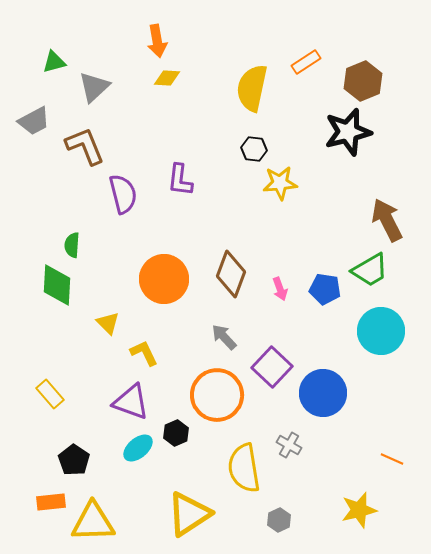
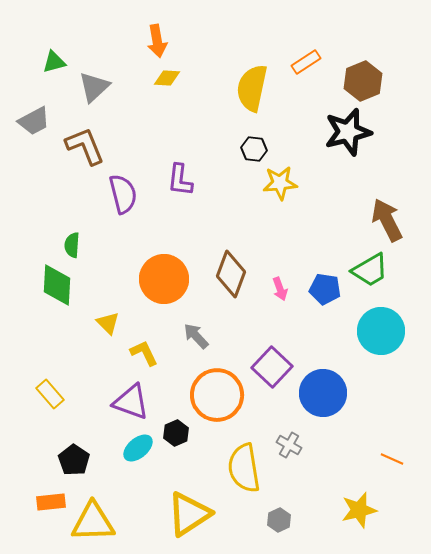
gray arrow at (224, 337): moved 28 px left, 1 px up
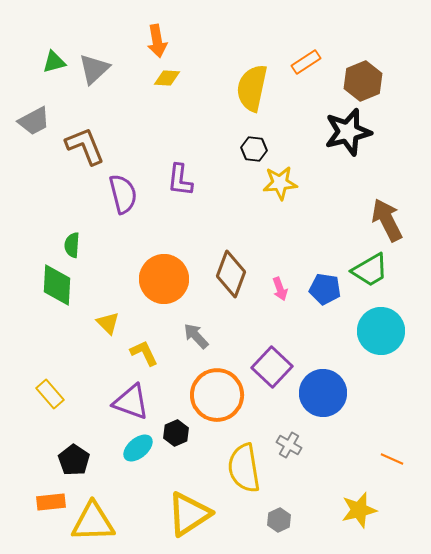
gray triangle at (94, 87): moved 18 px up
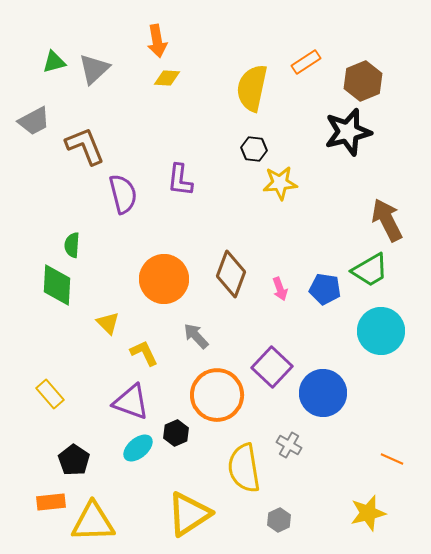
yellow star at (359, 510): moved 9 px right, 3 px down
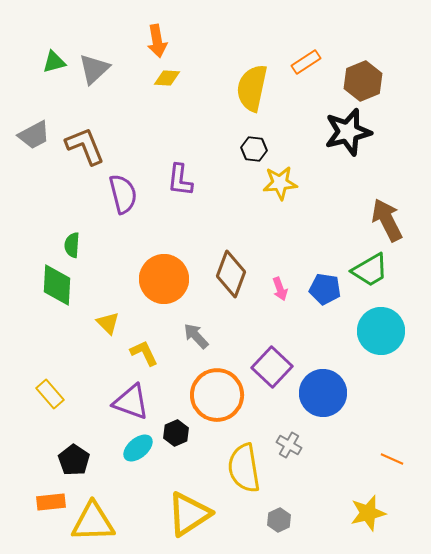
gray trapezoid at (34, 121): moved 14 px down
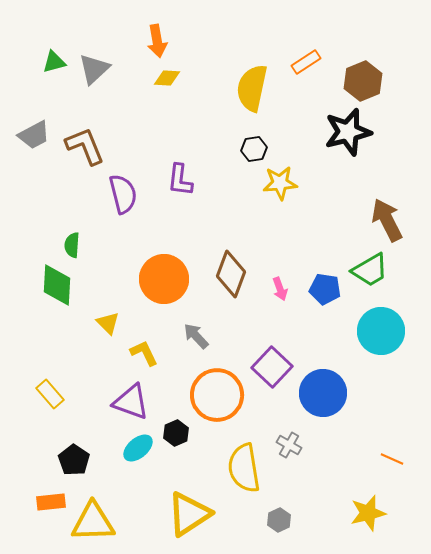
black hexagon at (254, 149): rotated 15 degrees counterclockwise
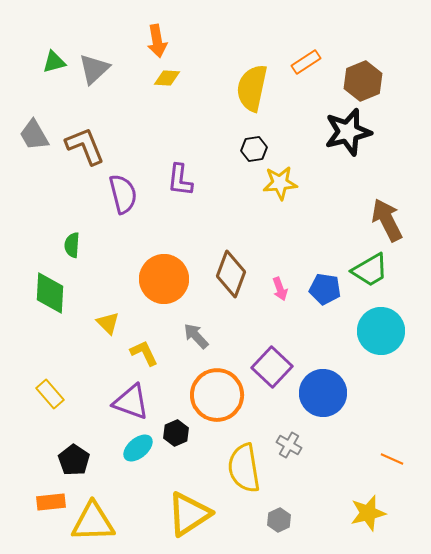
gray trapezoid at (34, 135): rotated 88 degrees clockwise
green diamond at (57, 285): moved 7 px left, 8 px down
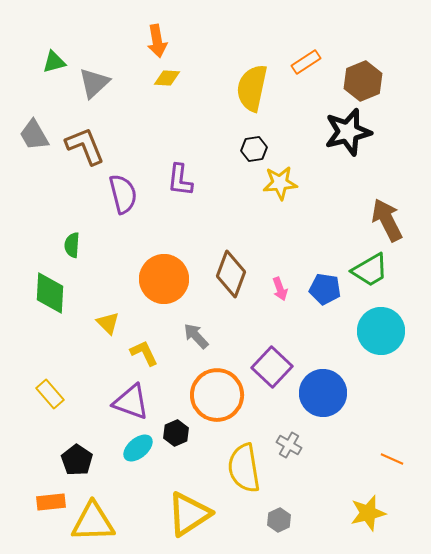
gray triangle at (94, 69): moved 14 px down
black pentagon at (74, 460): moved 3 px right
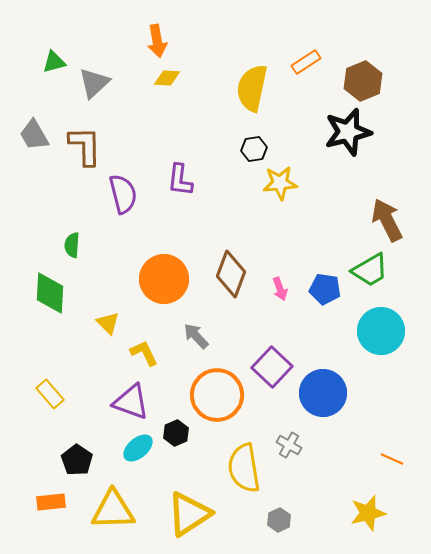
brown L-shape at (85, 146): rotated 21 degrees clockwise
yellow triangle at (93, 522): moved 20 px right, 12 px up
